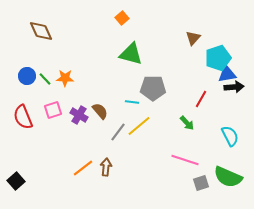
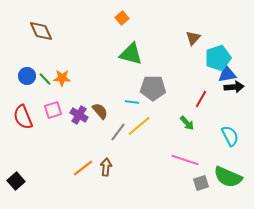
orange star: moved 3 px left
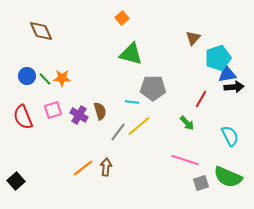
brown semicircle: rotated 24 degrees clockwise
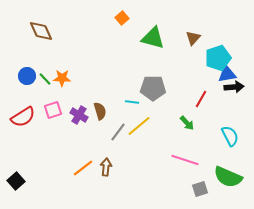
green triangle: moved 22 px right, 16 px up
red semicircle: rotated 100 degrees counterclockwise
gray square: moved 1 px left, 6 px down
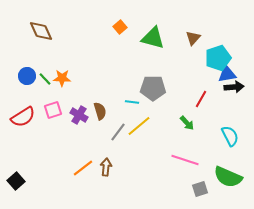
orange square: moved 2 px left, 9 px down
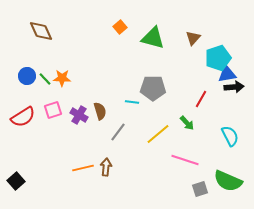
yellow line: moved 19 px right, 8 px down
orange line: rotated 25 degrees clockwise
green semicircle: moved 4 px down
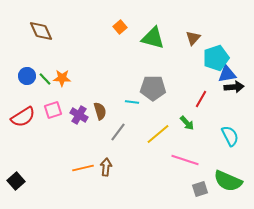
cyan pentagon: moved 2 px left
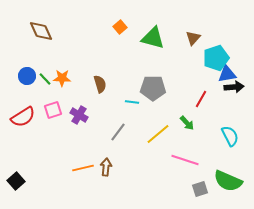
brown semicircle: moved 27 px up
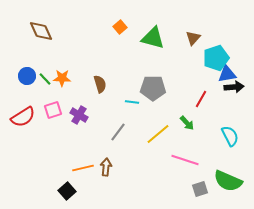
black square: moved 51 px right, 10 px down
